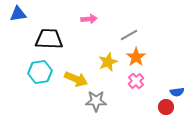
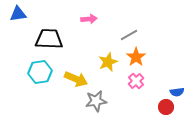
gray star: rotated 10 degrees counterclockwise
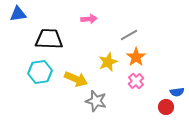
gray star: rotated 25 degrees clockwise
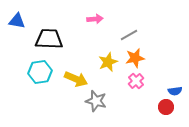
blue triangle: moved 1 px left, 7 px down; rotated 18 degrees clockwise
pink arrow: moved 6 px right
orange star: moved 1 px left, 1 px down; rotated 24 degrees clockwise
blue semicircle: moved 2 px left, 1 px up
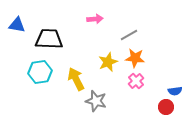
blue triangle: moved 4 px down
orange star: rotated 18 degrees clockwise
yellow arrow: rotated 140 degrees counterclockwise
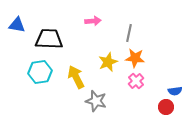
pink arrow: moved 2 px left, 2 px down
gray line: moved 2 px up; rotated 48 degrees counterclockwise
yellow arrow: moved 2 px up
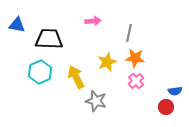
yellow star: moved 1 px left
cyan hexagon: rotated 15 degrees counterclockwise
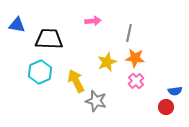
yellow arrow: moved 4 px down
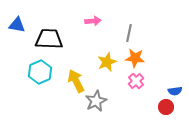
gray star: rotated 30 degrees clockwise
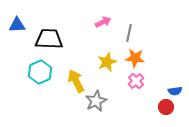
pink arrow: moved 10 px right, 1 px down; rotated 21 degrees counterclockwise
blue triangle: rotated 12 degrees counterclockwise
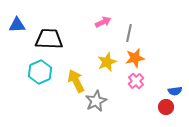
orange star: rotated 18 degrees counterclockwise
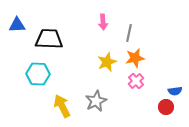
pink arrow: rotated 112 degrees clockwise
cyan hexagon: moved 2 px left, 2 px down; rotated 25 degrees clockwise
yellow arrow: moved 14 px left, 25 px down
